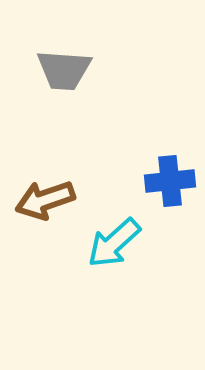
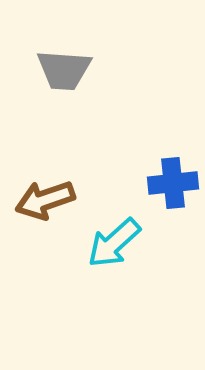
blue cross: moved 3 px right, 2 px down
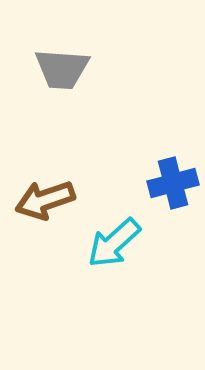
gray trapezoid: moved 2 px left, 1 px up
blue cross: rotated 9 degrees counterclockwise
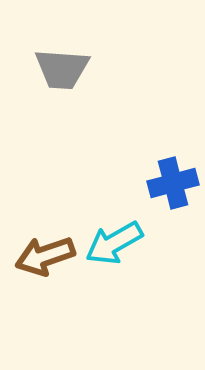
brown arrow: moved 56 px down
cyan arrow: rotated 12 degrees clockwise
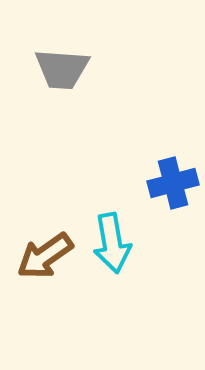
cyan arrow: moved 2 px left; rotated 70 degrees counterclockwise
brown arrow: rotated 16 degrees counterclockwise
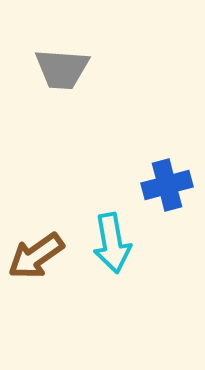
blue cross: moved 6 px left, 2 px down
brown arrow: moved 9 px left
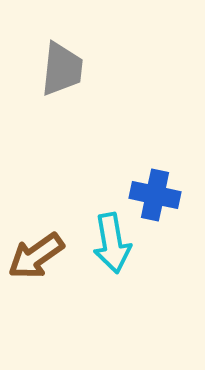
gray trapezoid: rotated 88 degrees counterclockwise
blue cross: moved 12 px left, 10 px down; rotated 27 degrees clockwise
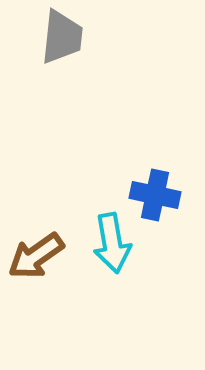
gray trapezoid: moved 32 px up
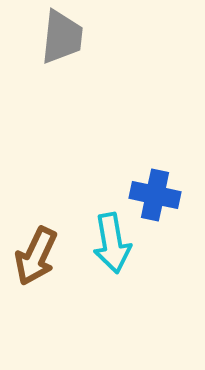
brown arrow: rotated 30 degrees counterclockwise
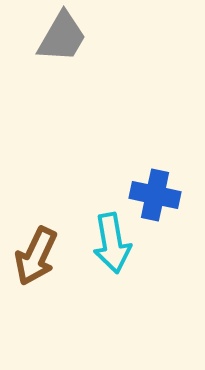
gray trapezoid: rotated 24 degrees clockwise
